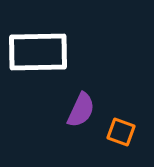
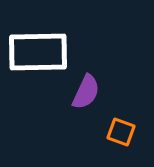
purple semicircle: moved 5 px right, 18 px up
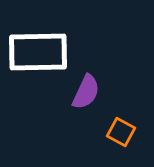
orange square: rotated 8 degrees clockwise
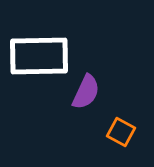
white rectangle: moved 1 px right, 4 px down
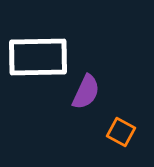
white rectangle: moved 1 px left, 1 px down
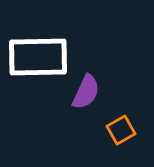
orange square: moved 2 px up; rotated 32 degrees clockwise
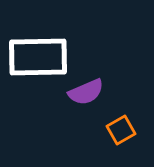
purple semicircle: rotated 42 degrees clockwise
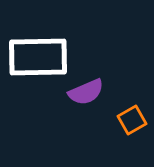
orange square: moved 11 px right, 10 px up
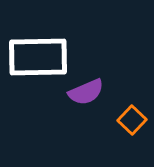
orange square: rotated 16 degrees counterclockwise
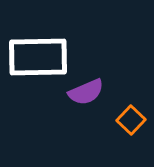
orange square: moved 1 px left
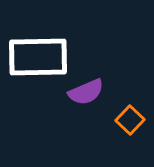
orange square: moved 1 px left
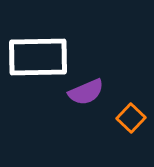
orange square: moved 1 px right, 2 px up
